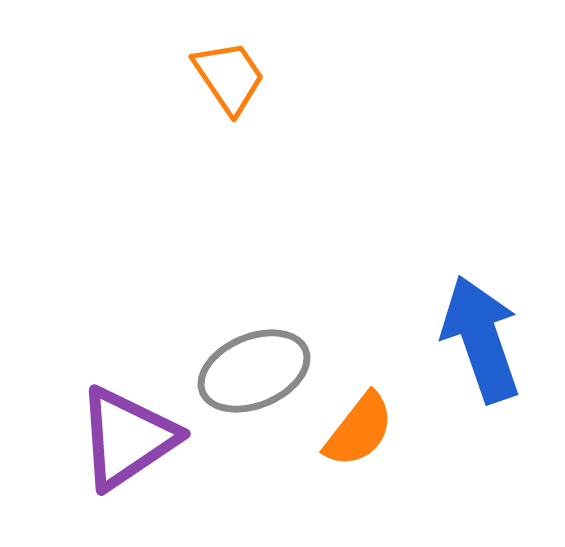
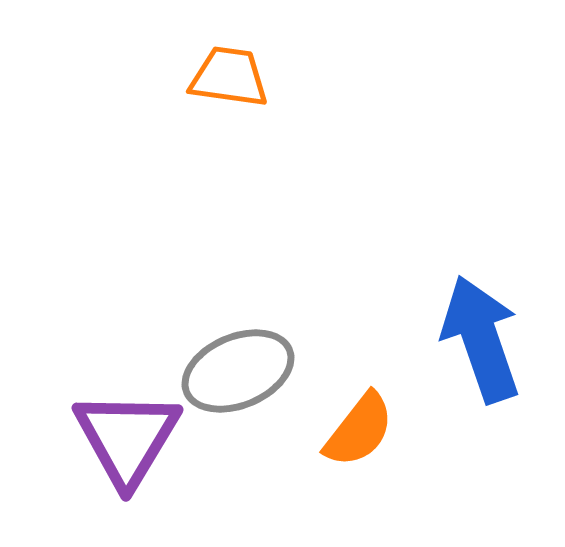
orange trapezoid: rotated 48 degrees counterclockwise
gray ellipse: moved 16 px left
purple triangle: rotated 25 degrees counterclockwise
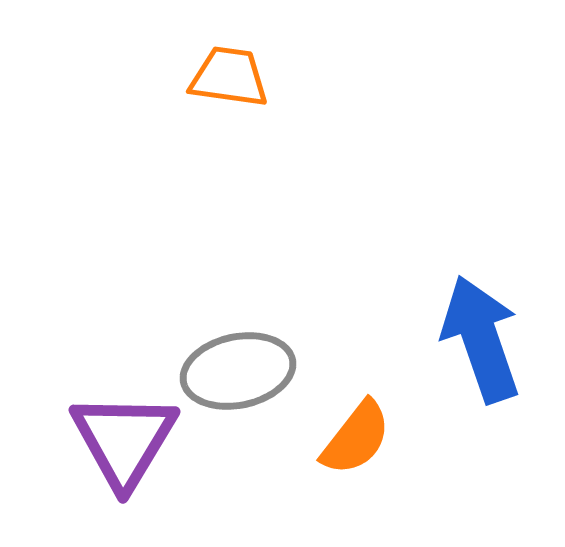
gray ellipse: rotated 11 degrees clockwise
orange semicircle: moved 3 px left, 8 px down
purple triangle: moved 3 px left, 2 px down
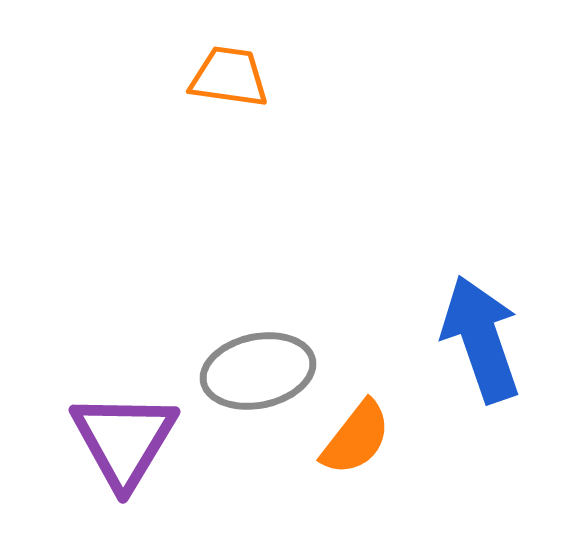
gray ellipse: moved 20 px right
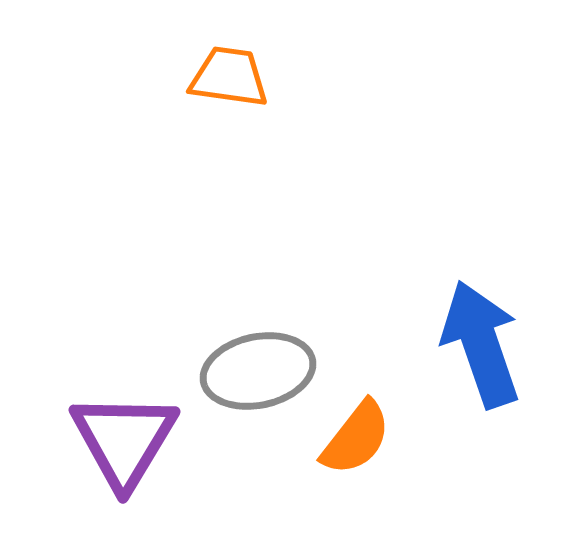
blue arrow: moved 5 px down
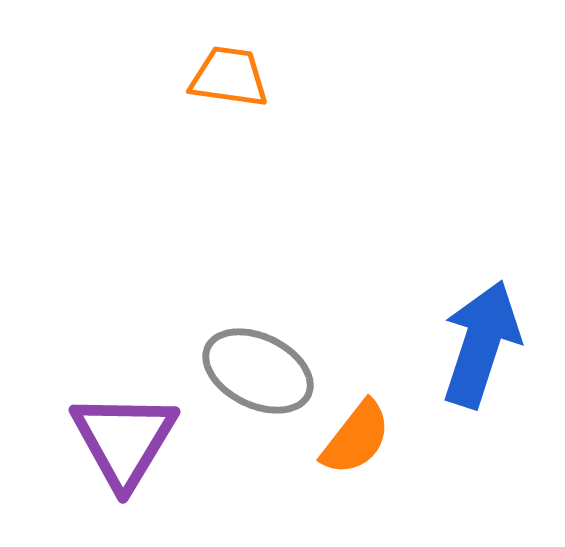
blue arrow: rotated 37 degrees clockwise
gray ellipse: rotated 38 degrees clockwise
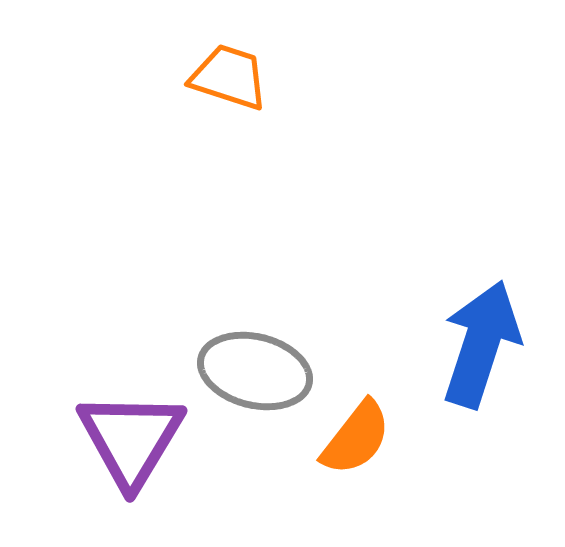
orange trapezoid: rotated 10 degrees clockwise
gray ellipse: moved 3 px left; rotated 12 degrees counterclockwise
purple triangle: moved 7 px right, 1 px up
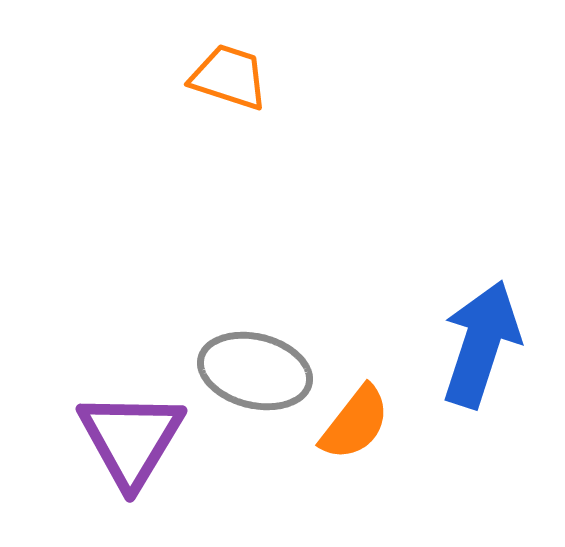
orange semicircle: moved 1 px left, 15 px up
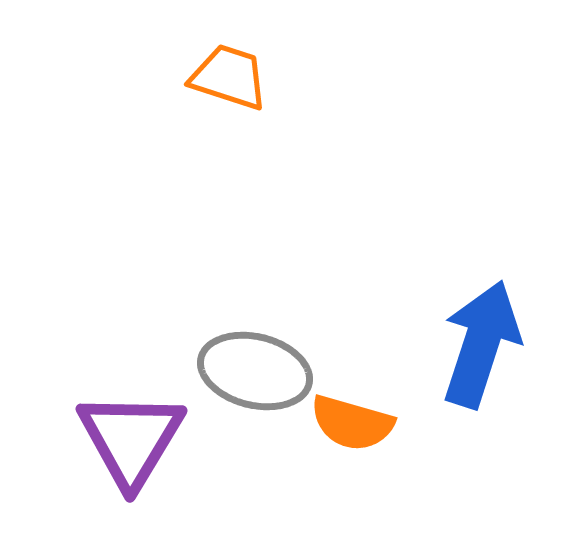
orange semicircle: moved 3 px left; rotated 68 degrees clockwise
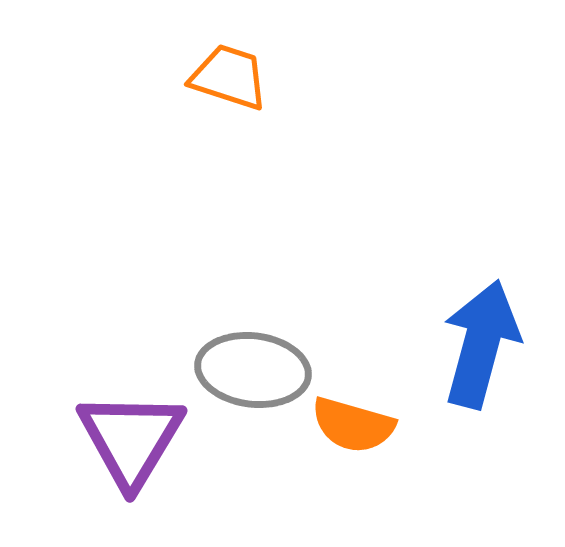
blue arrow: rotated 3 degrees counterclockwise
gray ellipse: moved 2 px left, 1 px up; rotated 7 degrees counterclockwise
orange semicircle: moved 1 px right, 2 px down
